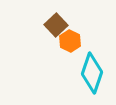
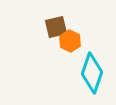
brown square: moved 2 px down; rotated 30 degrees clockwise
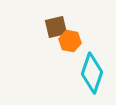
orange hexagon: rotated 15 degrees counterclockwise
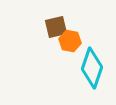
cyan diamond: moved 5 px up
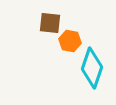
brown square: moved 6 px left, 4 px up; rotated 20 degrees clockwise
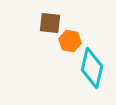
cyan diamond: rotated 6 degrees counterclockwise
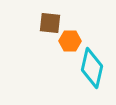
orange hexagon: rotated 10 degrees counterclockwise
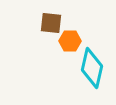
brown square: moved 1 px right
